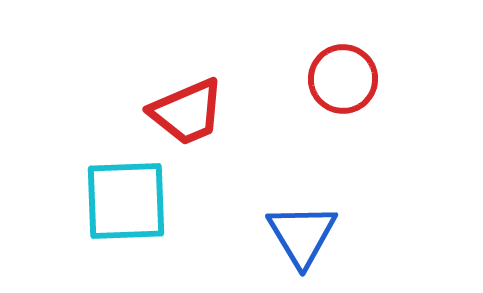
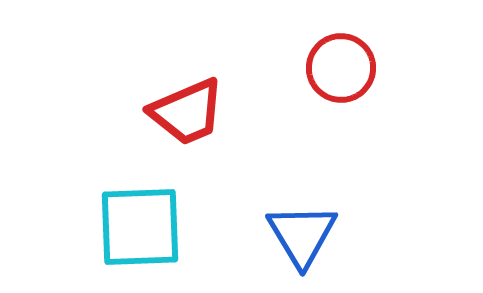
red circle: moved 2 px left, 11 px up
cyan square: moved 14 px right, 26 px down
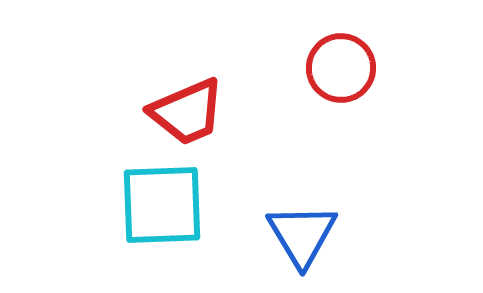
cyan square: moved 22 px right, 22 px up
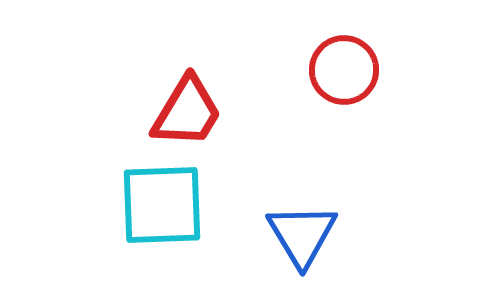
red circle: moved 3 px right, 2 px down
red trapezoid: rotated 36 degrees counterclockwise
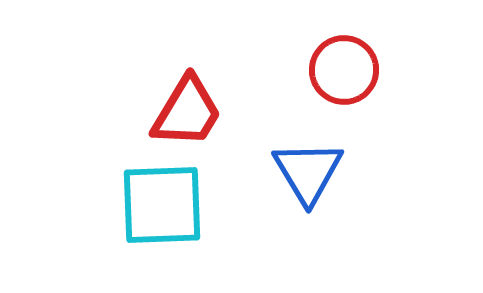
blue triangle: moved 6 px right, 63 px up
